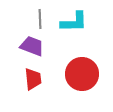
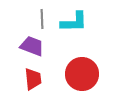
gray line: moved 2 px right
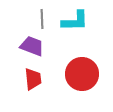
cyan L-shape: moved 1 px right, 1 px up
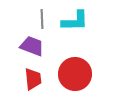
red circle: moved 7 px left
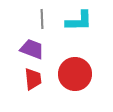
cyan L-shape: moved 4 px right
purple trapezoid: moved 3 px down
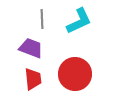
cyan L-shape: rotated 24 degrees counterclockwise
purple trapezoid: moved 1 px left, 1 px up
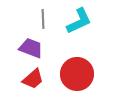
gray line: moved 1 px right
red circle: moved 2 px right
red trapezoid: rotated 55 degrees clockwise
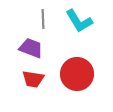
cyan L-shape: rotated 84 degrees clockwise
red trapezoid: rotated 50 degrees clockwise
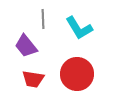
cyan L-shape: moved 7 px down
purple trapezoid: moved 5 px left, 2 px up; rotated 150 degrees counterclockwise
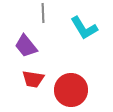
gray line: moved 6 px up
cyan L-shape: moved 5 px right
red circle: moved 6 px left, 16 px down
